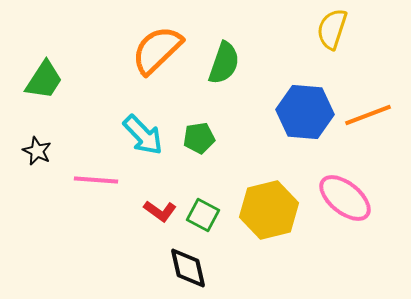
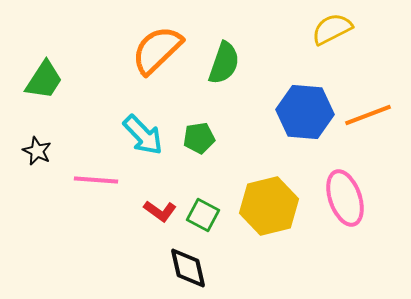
yellow semicircle: rotated 45 degrees clockwise
pink ellipse: rotated 32 degrees clockwise
yellow hexagon: moved 4 px up
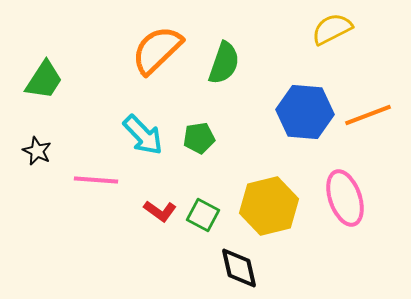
black diamond: moved 51 px right
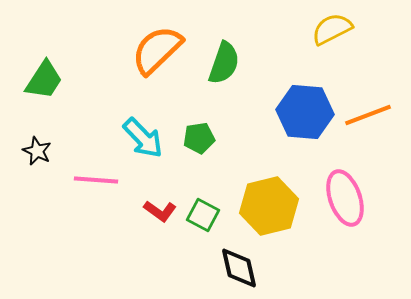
cyan arrow: moved 3 px down
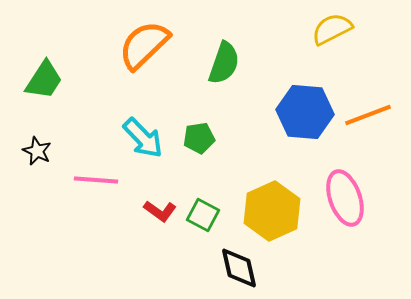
orange semicircle: moved 13 px left, 5 px up
yellow hexagon: moved 3 px right, 5 px down; rotated 10 degrees counterclockwise
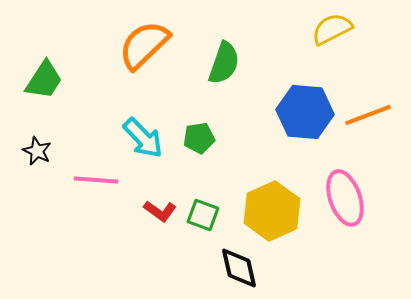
green square: rotated 8 degrees counterclockwise
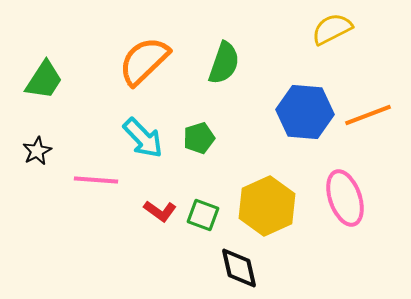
orange semicircle: moved 16 px down
green pentagon: rotated 8 degrees counterclockwise
black star: rotated 20 degrees clockwise
yellow hexagon: moved 5 px left, 5 px up
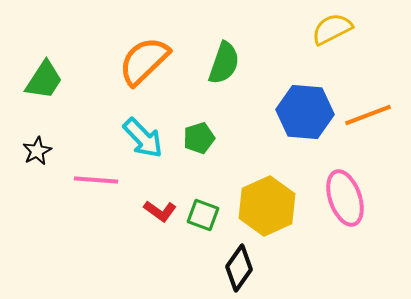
black diamond: rotated 48 degrees clockwise
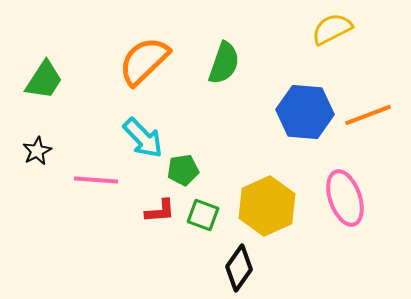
green pentagon: moved 16 px left, 32 px down; rotated 8 degrees clockwise
red L-shape: rotated 40 degrees counterclockwise
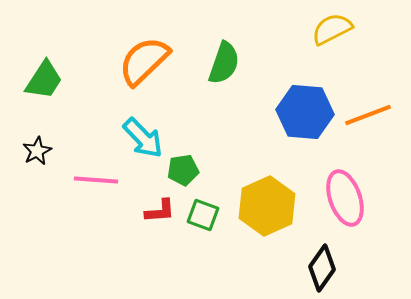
black diamond: moved 83 px right
